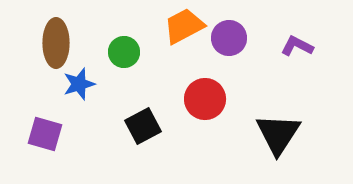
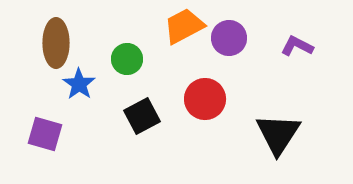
green circle: moved 3 px right, 7 px down
blue star: rotated 20 degrees counterclockwise
black square: moved 1 px left, 10 px up
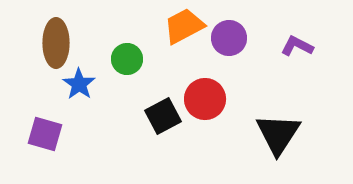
black square: moved 21 px right
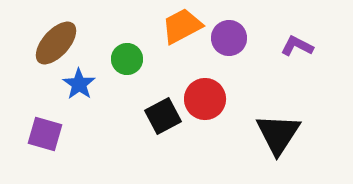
orange trapezoid: moved 2 px left
brown ellipse: rotated 42 degrees clockwise
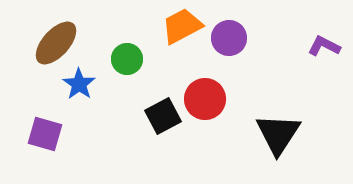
purple L-shape: moved 27 px right
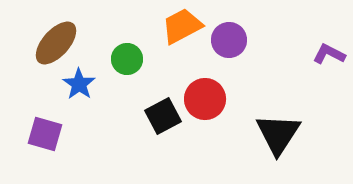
purple circle: moved 2 px down
purple L-shape: moved 5 px right, 8 px down
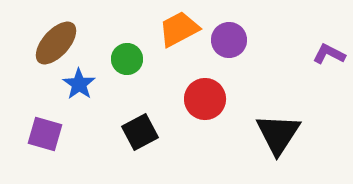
orange trapezoid: moved 3 px left, 3 px down
black square: moved 23 px left, 16 px down
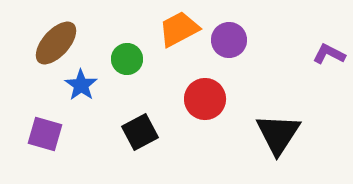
blue star: moved 2 px right, 1 px down
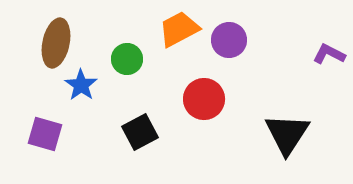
brown ellipse: rotated 30 degrees counterclockwise
red circle: moved 1 px left
black triangle: moved 9 px right
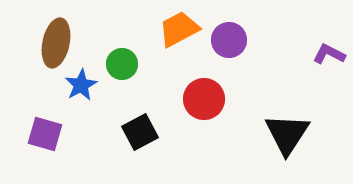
green circle: moved 5 px left, 5 px down
blue star: rotated 8 degrees clockwise
